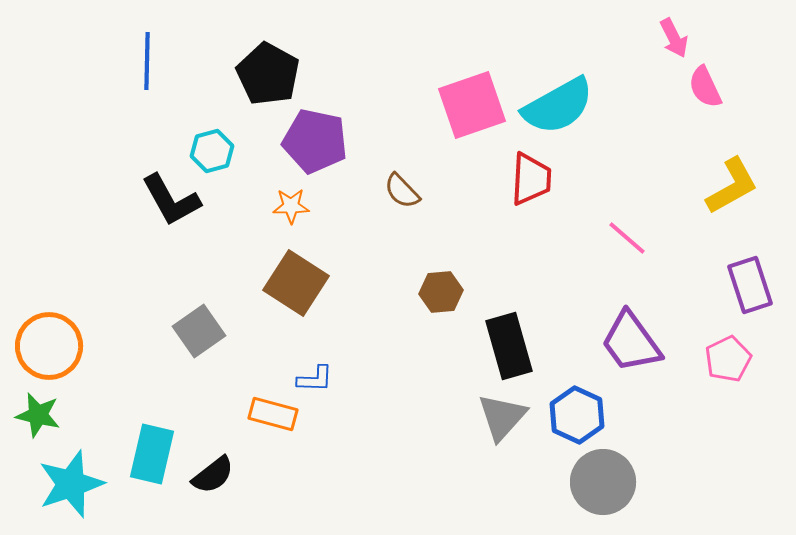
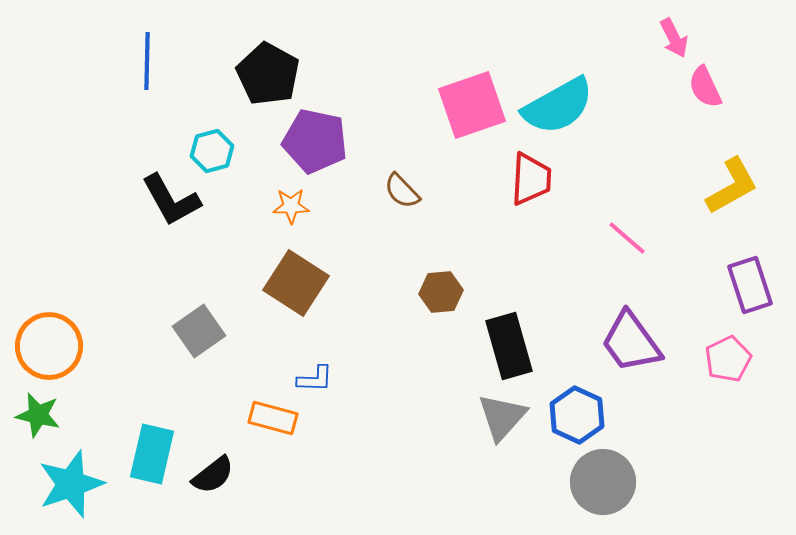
orange rectangle: moved 4 px down
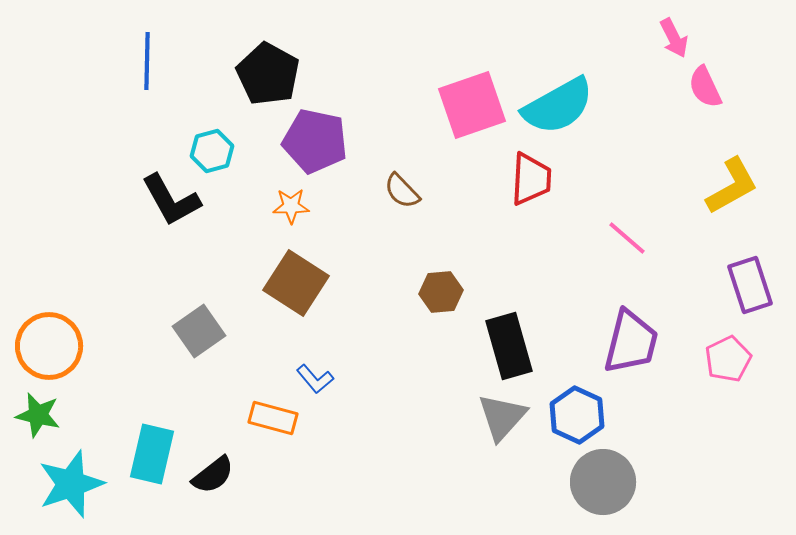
purple trapezoid: rotated 130 degrees counterclockwise
blue L-shape: rotated 48 degrees clockwise
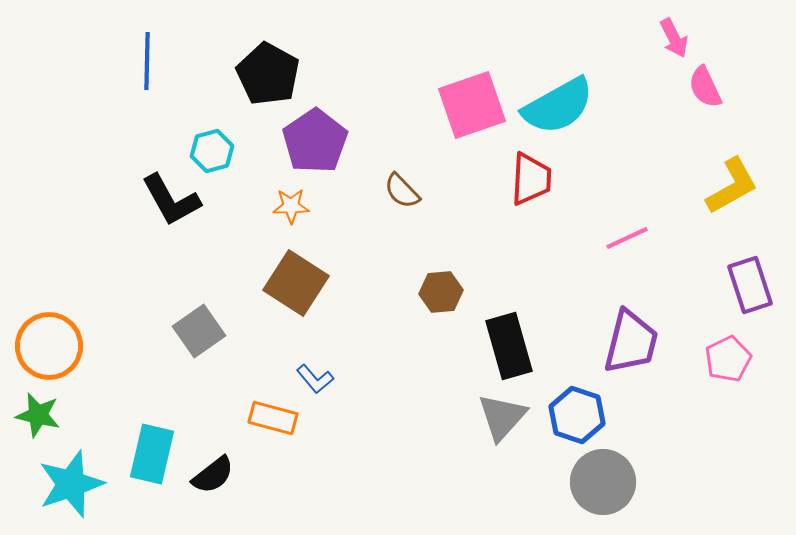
purple pentagon: rotated 26 degrees clockwise
pink line: rotated 66 degrees counterclockwise
blue hexagon: rotated 6 degrees counterclockwise
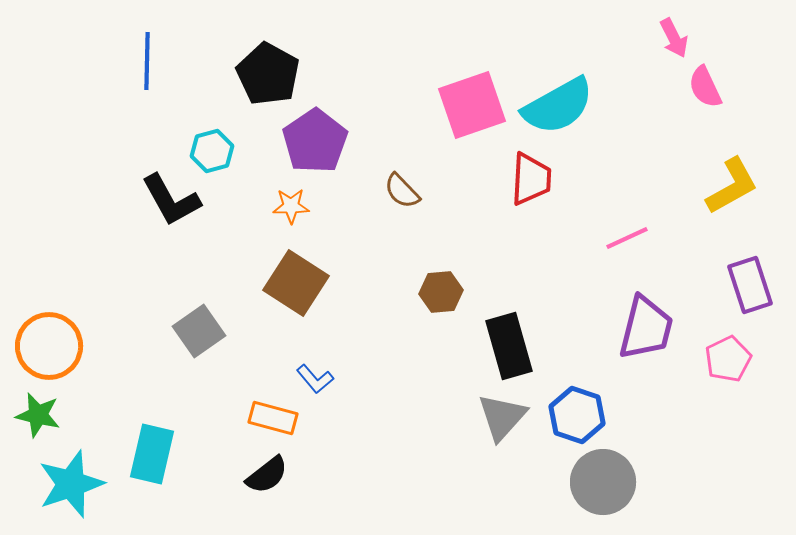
purple trapezoid: moved 15 px right, 14 px up
black semicircle: moved 54 px right
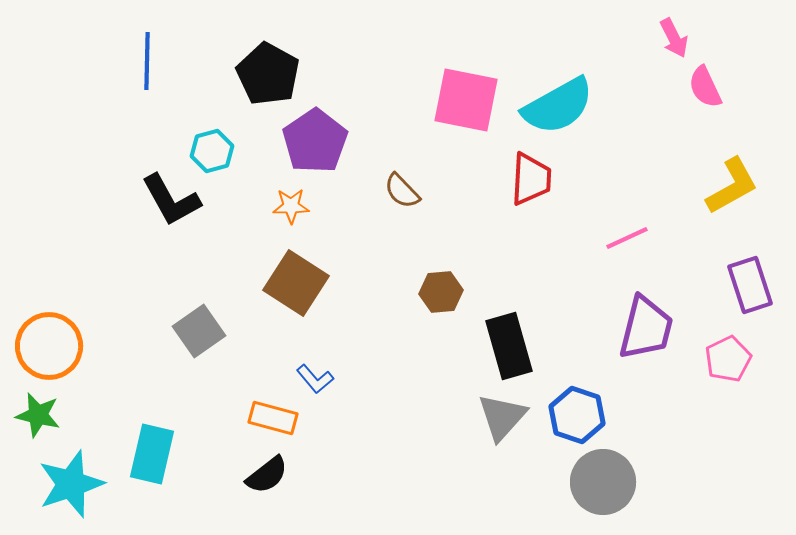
pink square: moved 6 px left, 5 px up; rotated 30 degrees clockwise
